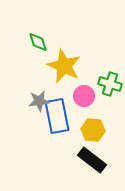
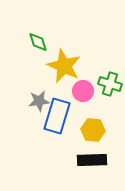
pink circle: moved 1 px left, 5 px up
blue rectangle: rotated 28 degrees clockwise
black rectangle: rotated 40 degrees counterclockwise
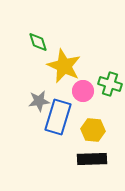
blue rectangle: moved 1 px right, 1 px down
black rectangle: moved 1 px up
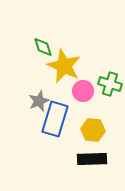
green diamond: moved 5 px right, 5 px down
gray star: rotated 15 degrees counterclockwise
blue rectangle: moved 3 px left, 2 px down
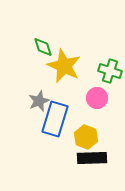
green cross: moved 13 px up
pink circle: moved 14 px right, 7 px down
yellow hexagon: moved 7 px left, 7 px down; rotated 15 degrees clockwise
black rectangle: moved 1 px up
